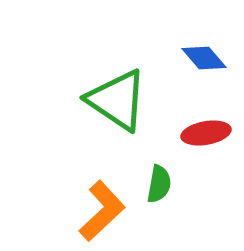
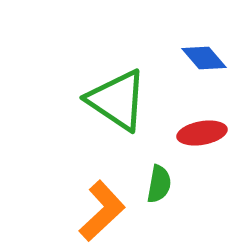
red ellipse: moved 4 px left
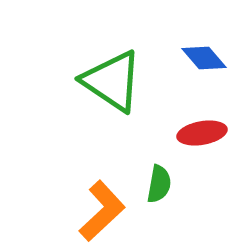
green triangle: moved 5 px left, 19 px up
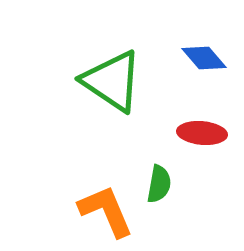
red ellipse: rotated 15 degrees clockwise
orange L-shape: moved 4 px right; rotated 70 degrees counterclockwise
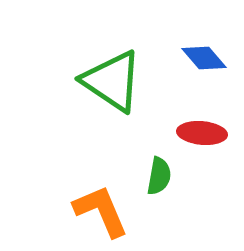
green semicircle: moved 8 px up
orange L-shape: moved 5 px left
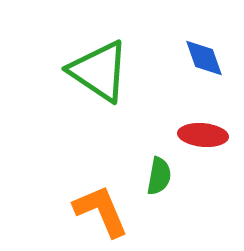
blue diamond: rotated 21 degrees clockwise
green triangle: moved 13 px left, 10 px up
red ellipse: moved 1 px right, 2 px down
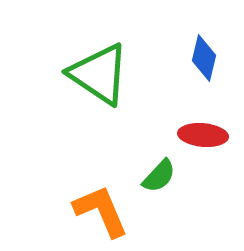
blue diamond: rotated 33 degrees clockwise
green triangle: moved 3 px down
green semicircle: rotated 33 degrees clockwise
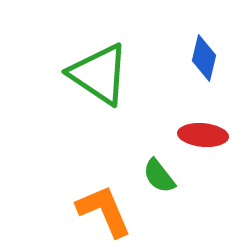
green semicircle: rotated 99 degrees clockwise
orange L-shape: moved 3 px right
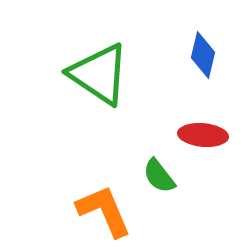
blue diamond: moved 1 px left, 3 px up
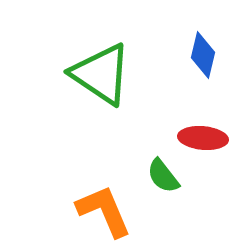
green triangle: moved 2 px right
red ellipse: moved 3 px down
green semicircle: moved 4 px right
